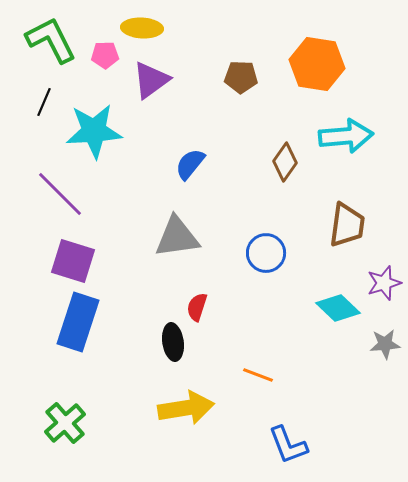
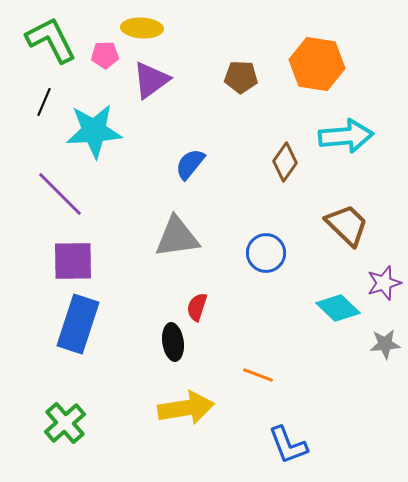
brown trapezoid: rotated 54 degrees counterclockwise
purple square: rotated 18 degrees counterclockwise
blue rectangle: moved 2 px down
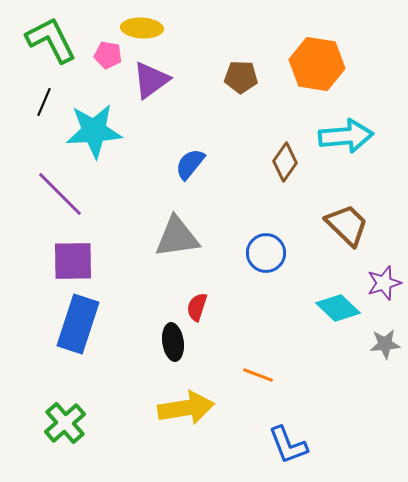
pink pentagon: moved 3 px right; rotated 12 degrees clockwise
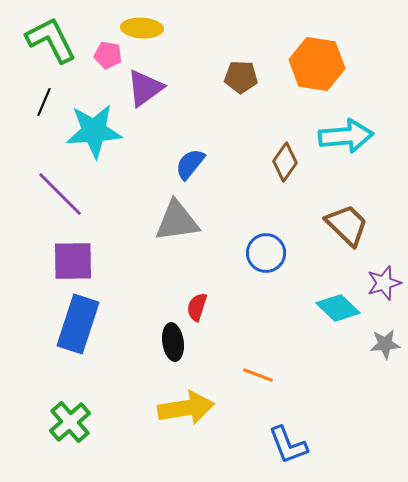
purple triangle: moved 6 px left, 8 px down
gray triangle: moved 16 px up
green cross: moved 5 px right, 1 px up
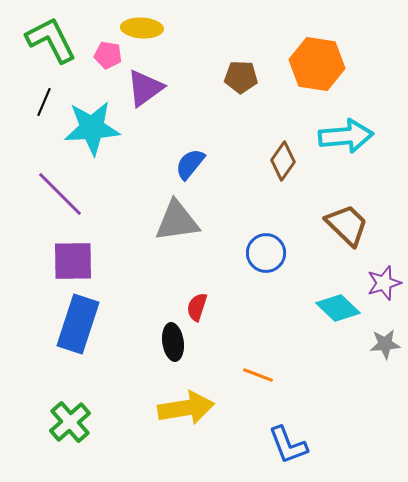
cyan star: moved 2 px left, 3 px up
brown diamond: moved 2 px left, 1 px up
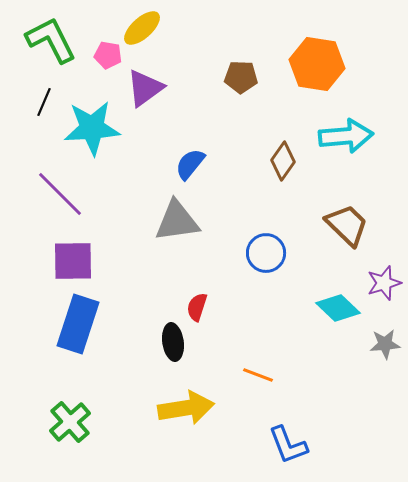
yellow ellipse: rotated 45 degrees counterclockwise
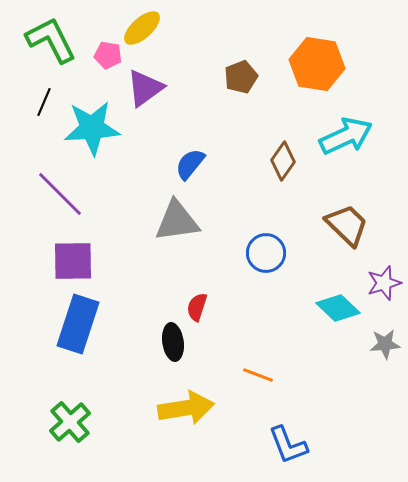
brown pentagon: rotated 24 degrees counterclockwise
cyan arrow: rotated 20 degrees counterclockwise
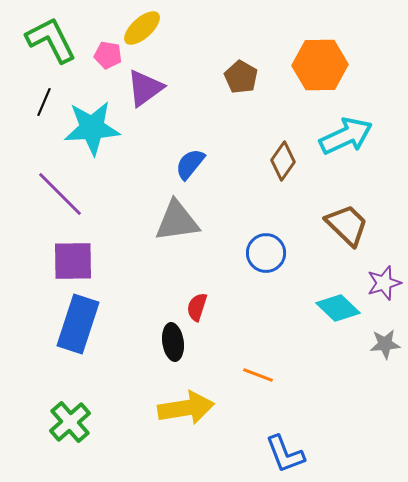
orange hexagon: moved 3 px right, 1 px down; rotated 10 degrees counterclockwise
brown pentagon: rotated 20 degrees counterclockwise
blue L-shape: moved 3 px left, 9 px down
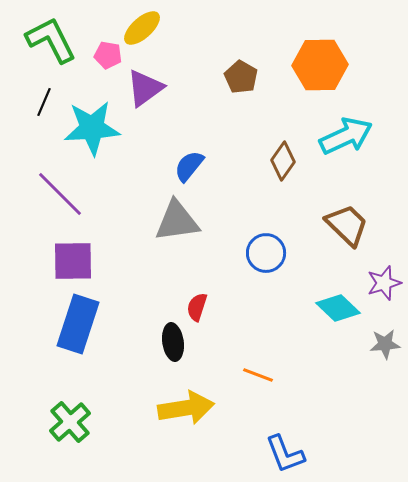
blue semicircle: moved 1 px left, 2 px down
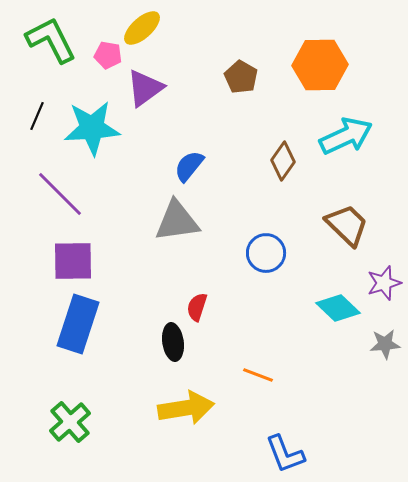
black line: moved 7 px left, 14 px down
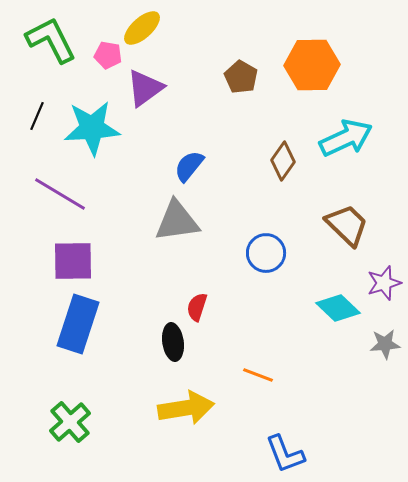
orange hexagon: moved 8 px left
cyan arrow: moved 2 px down
purple line: rotated 14 degrees counterclockwise
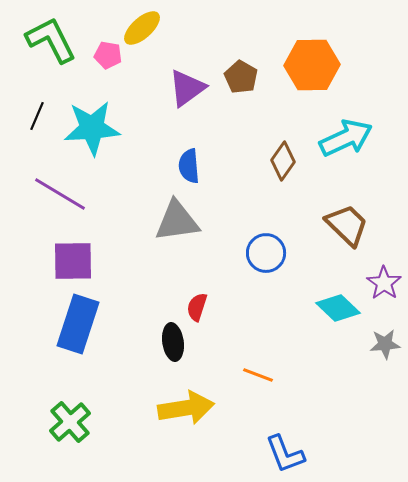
purple triangle: moved 42 px right
blue semicircle: rotated 44 degrees counterclockwise
purple star: rotated 20 degrees counterclockwise
